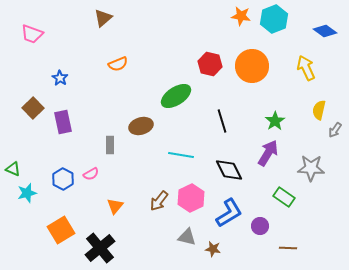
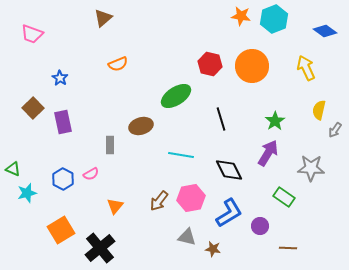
black line: moved 1 px left, 2 px up
pink hexagon: rotated 16 degrees clockwise
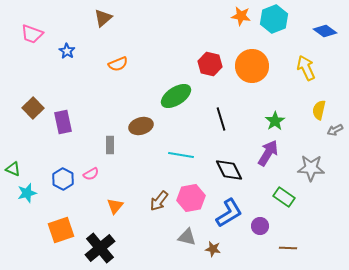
blue star: moved 7 px right, 27 px up
gray arrow: rotated 28 degrees clockwise
orange square: rotated 12 degrees clockwise
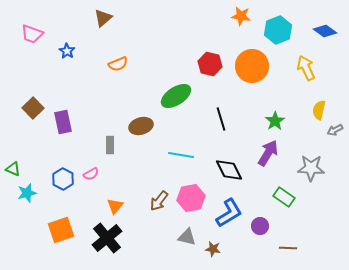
cyan hexagon: moved 4 px right, 11 px down
black cross: moved 7 px right, 10 px up
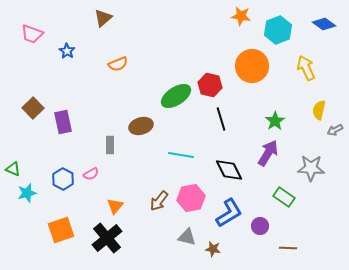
blue diamond: moved 1 px left, 7 px up
red hexagon: moved 21 px down
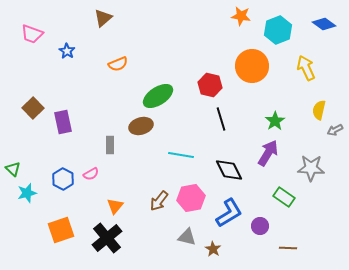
green ellipse: moved 18 px left
green triangle: rotated 21 degrees clockwise
brown star: rotated 21 degrees clockwise
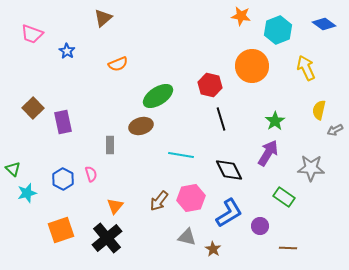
pink semicircle: rotated 77 degrees counterclockwise
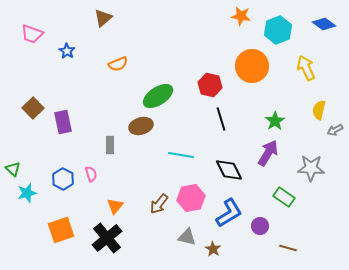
brown arrow: moved 3 px down
brown line: rotated 12 degrees clockwise
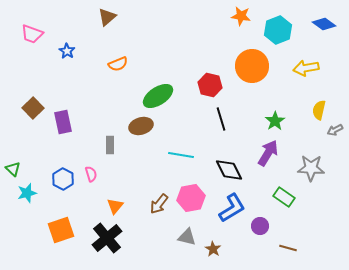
brown triangle: moved 4 px right, 1 px up
yellow arrow: rotated 75 degrees counterclockwise
blue L-shape: moved 3 px right, 5 px up
